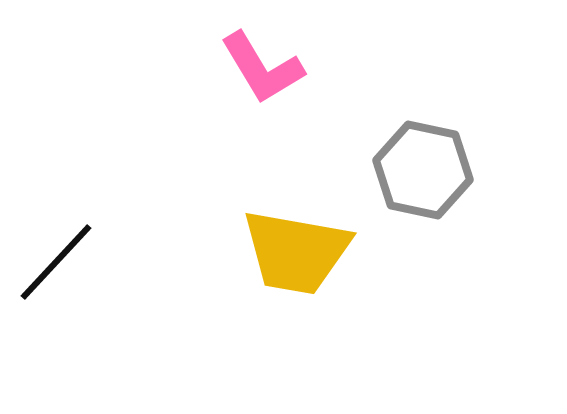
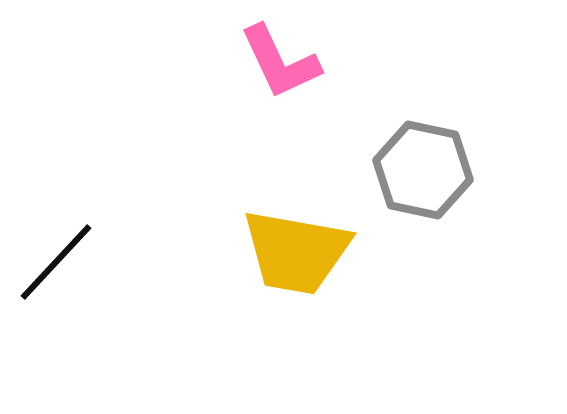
pink L-shape: moved 18 px right, 6 px up; rotated 6 degrees clockwise
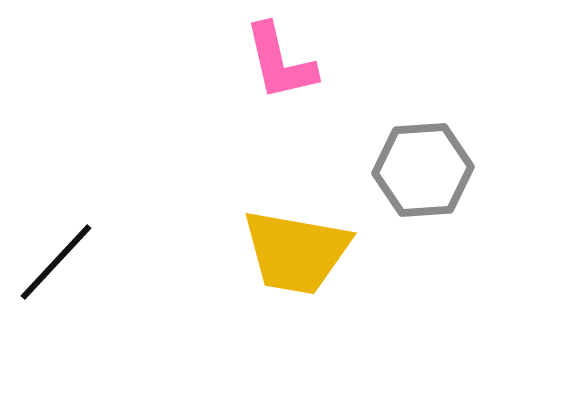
pink L-shape: rotated 12 degrees clockwise
gray hexagon: rotated 16 degrees counterclockwise
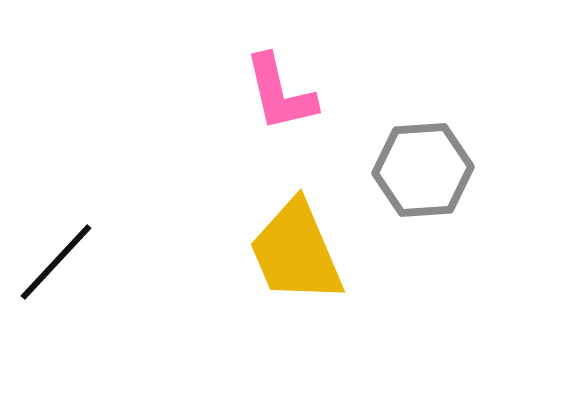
pink L-shape: moved 31 px down
yellow trapezoid: rotated 57 degrees clockwise
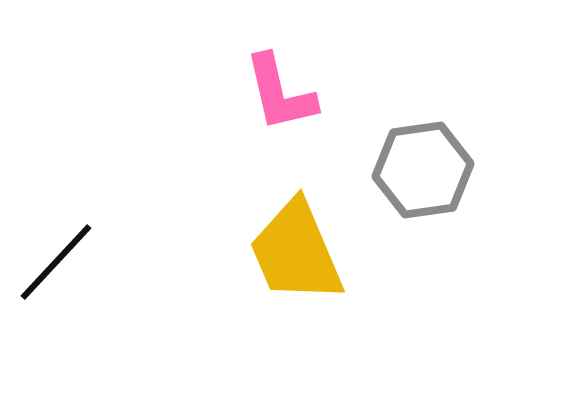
gray hexagon: rotated 4 degrees counterclockwise
